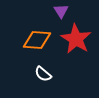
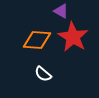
purple triangle: rotated 28 degrees counterclockwise
red star: moved 3 px left, 2 px up
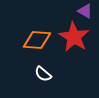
purple triangle: moved 24 px right
red star: moved 1 px right
